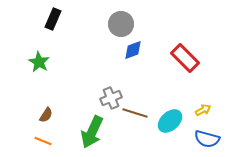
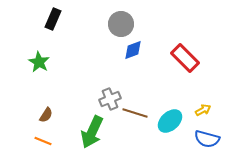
gray cross: moved 1 px left, 1 px down
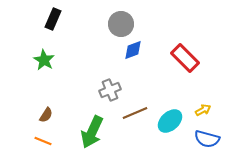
green star: moved 5 px right, 2 px up
gray cross: moved 9 px up
brown line: rotated 40 degrees counterclockwise
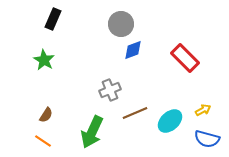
orange line: rotated 12 degrees clockwise
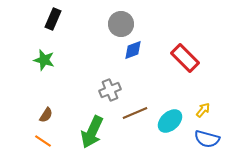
green star: rotated 15 degrees counterclockwise
yellow arrow: rotated 21 degrees counterclockwise
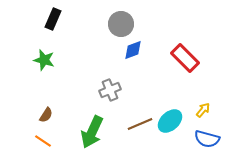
brown line: moved 5 px right, 11 px down
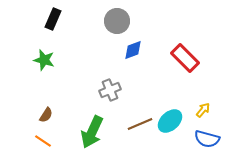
gray circle: moved 4 px left, 3 px up
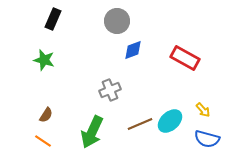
red rectangle: rotated 16 degrees counterclockwise
yellow arrow: rotated 98 degrees clockwise
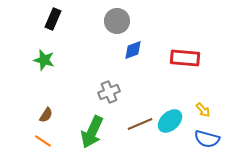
red rectangle: rotated 24 degrees counterclockwise
gray cross: moved 1 px left, 2 px down
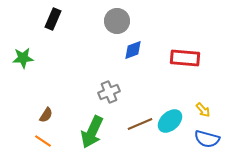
green star: moved 21 px left, 2 px up; rotated 20 degrees counterclockwise
